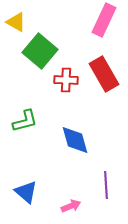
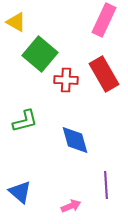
green square: moved 3 px down
blue triangle: moved 6 px left
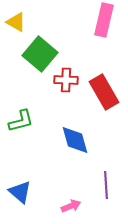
pink rectangle: rotated 12 degrees counterclockwise
red rectangle: moved 18 px down
green L-shape: moved 4 px left
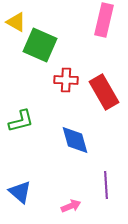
green square: moved 9 px up; rotated 16 degrees counterclockwise
